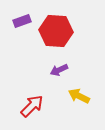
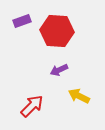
red hexagon: moved 1 px right
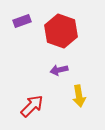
red hexagon: moved 4 px right; rotated 16 degrees clockwise
purple arrow: rotated 12 degrees clockwise
yellow arrow: rotated 125 degrees counterclockwise
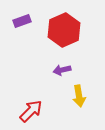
red hexagon: moved 3 px right, 1 px up; rotated 16 degrees clockwise
purple arrow: moved 3 px right
red arrow: moved 1 px left, 5 px down
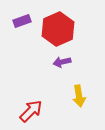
red hexagon: moved 6 px left, 1 px up
purple arrow: moved 8 px up
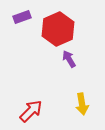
purple rectangle: moved 4 px up
purple arrow: moved 7 px right, 3 px up; rotated 72 degrees clockwise
yellow arrow: moved 3 px right, 8 px down
